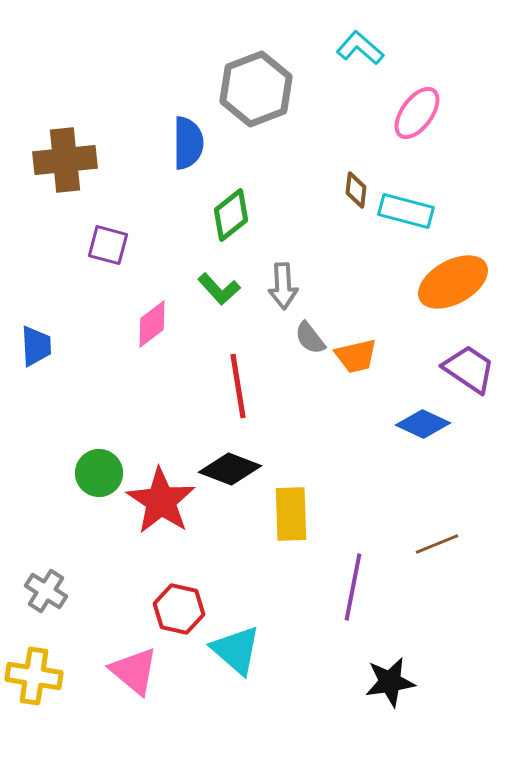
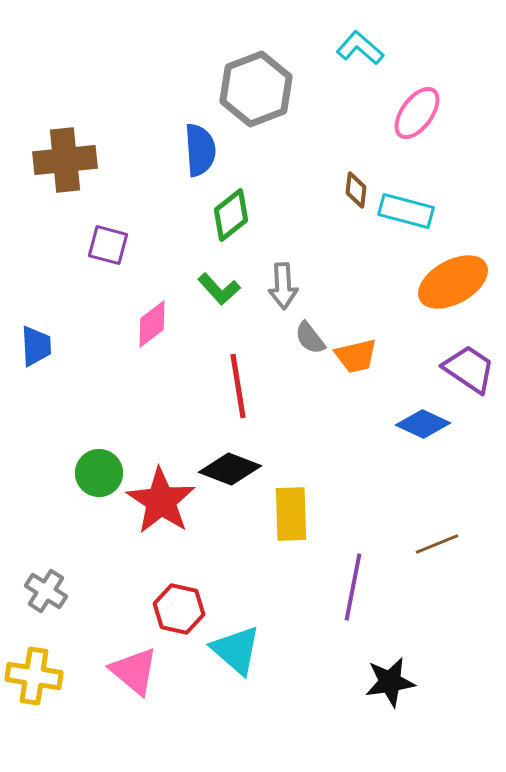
blue semicircle: moved 12 px right, 7 px down; rotated 4 degrees counterclockwise
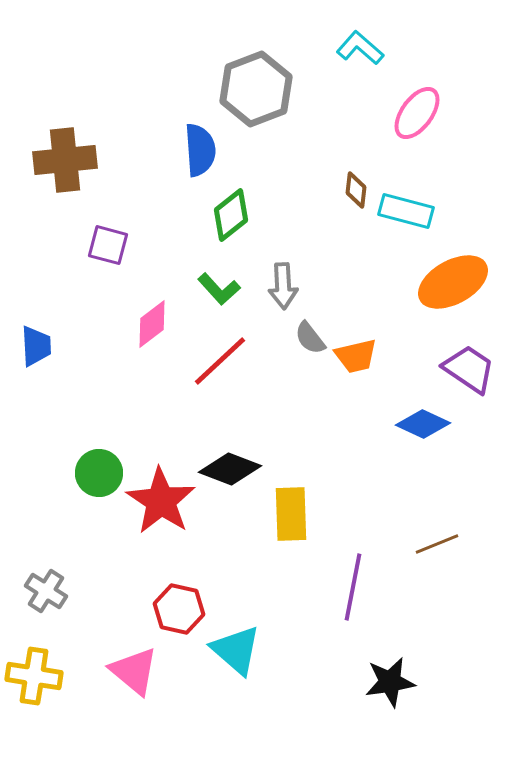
red line: moved 18 px left, 25 px up; rotated 56 degrees clockwise
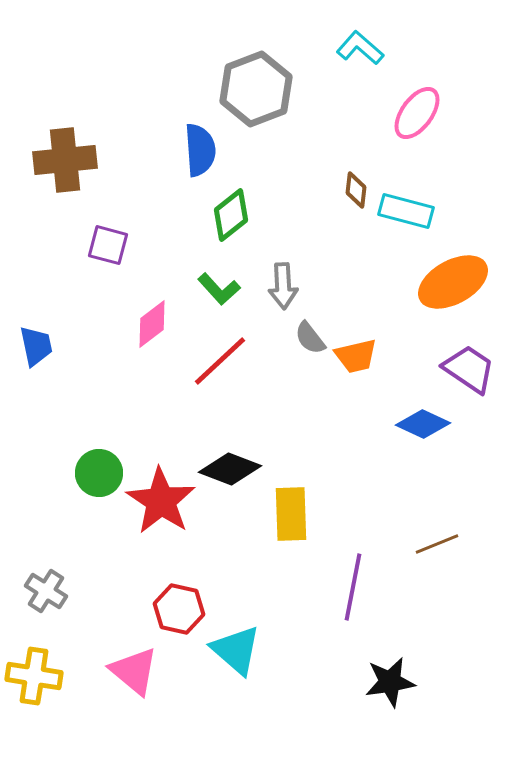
blue trapezoid: rotated 9 degrees counterclockwise
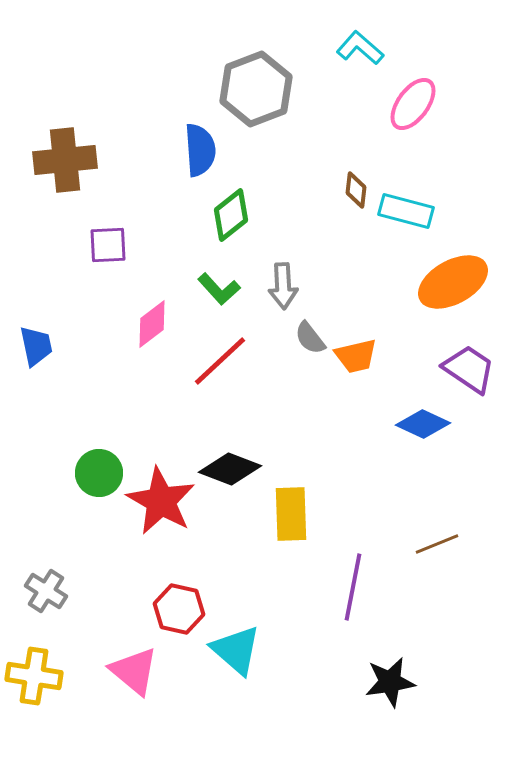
pink ellipse: moved 4 px left, 9 px up
purple square: rotated 18 degrees counterclockwise
red star: rotated 4 degrees counterclockwise
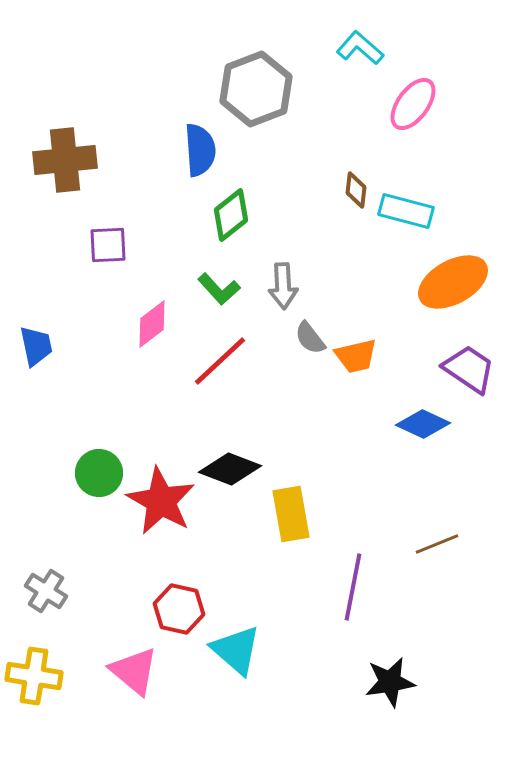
yellow rectangle: rotated 8 degrees counterclockwise
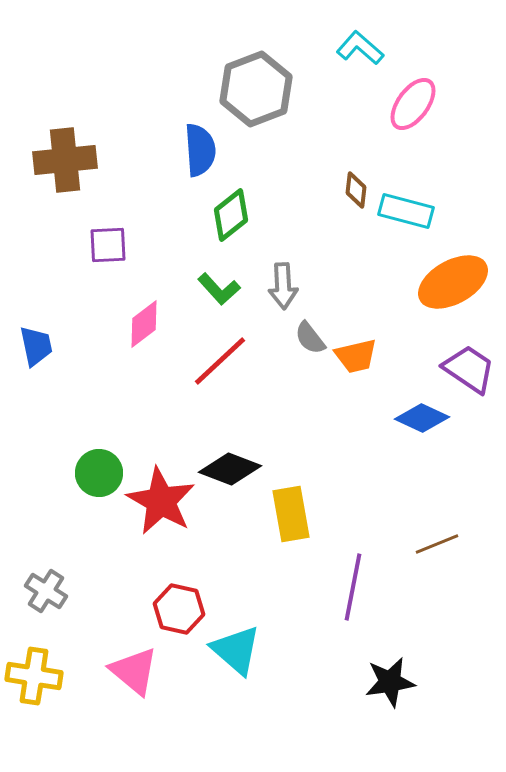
pink diamond: moved 8 px left
blue diamond: moved 1 px left, 6 px up
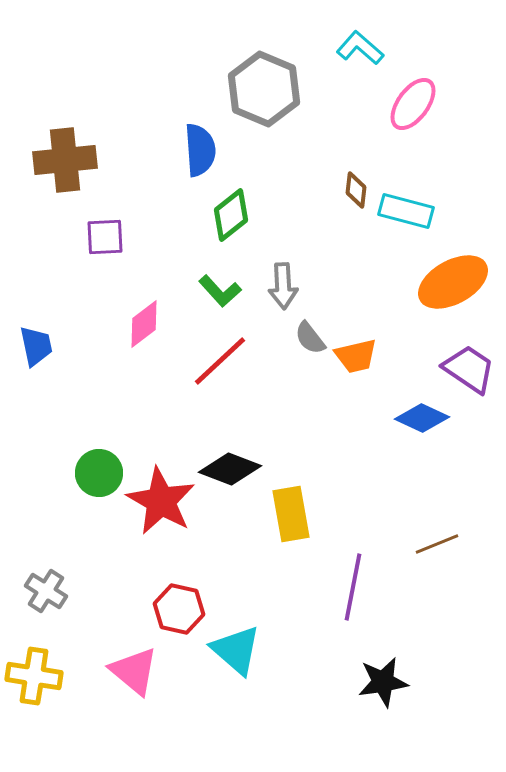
gray hexagon: moved 8 px right; rotated 16 degrees counterclockwise
purple square: moved 3 px left, 8 px up
green L-shape: moved 1 px right, 2 px down
black star: moved 7 px left
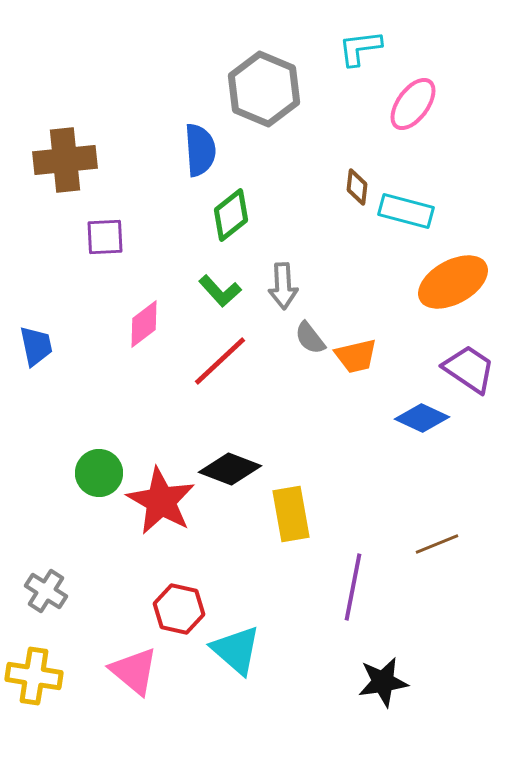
cyan L-shape: rotated 48 degrees counterclockwise
brown diamond: moved 1 px right, 3 px up
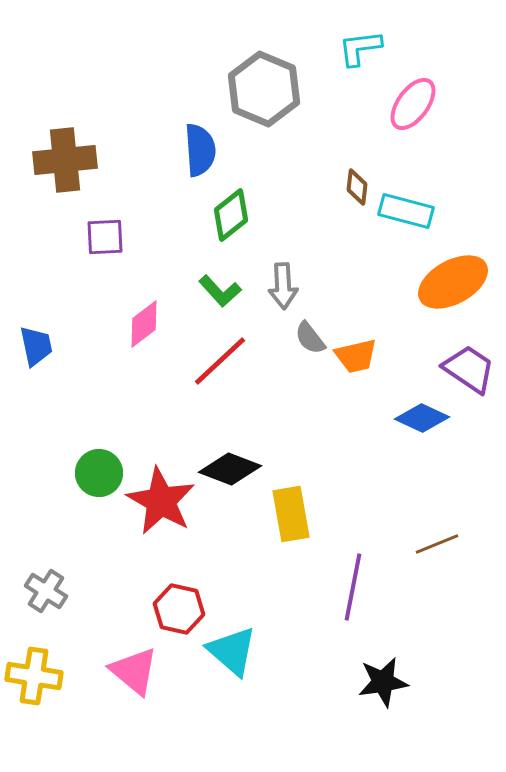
cyan triangle: moved 4 px left, 1 px down
